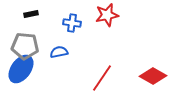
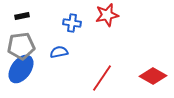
black rectangle: moved 9 px left, 2 px down
gray pentagon: moved 4 px left; rotated 12 degrees counterclockwise
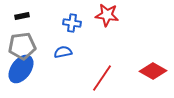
red star: rotated 20 degrees clockwise
gray pentagon: moved 1 px right
blue semicircle: moved 4 px right
red diamond: moved 5 px up
